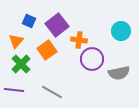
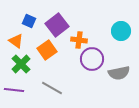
orange triangle: rotated 35 degrees counterclockwise
gray line: moved 4 px up
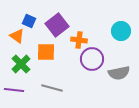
orange triangle: moved 1 px right, 5 px up
orange square: moved 1 px left, 2 px down; rotated 36 degrees clockwise
gray line: rotated 15 degrees counterclockwise
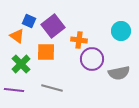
purple square: moved 4 px left, 1 px down
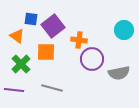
blue square: moved 2 px right, 2 px up; rotated 16 degrees counterclockwise
cyan circle: moved 3 px right, 1 px up
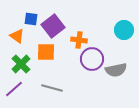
gray semicircle: moved 3 px left, 3 px up
purple line: moved 1 px up; rotated 48 degrees counterclockwise
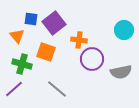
purple square: moved 1 px right, 3 px up
orange triangle: rotated 14 degrees clockwise
orange square: rotated 18 degrees clockwise
green cross: moved 1 px right; rotated 30 degrees counterclockwise
gray semicircle: moved 5 px right, 2 px down
gray line: moved 5 px right, 1 px down; rotated 25 degrees clockwise
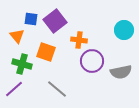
purple square: moved 1 px right, 2 px up
purple circle: moved 2 px down
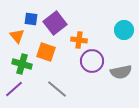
purple square: moved 2 px down
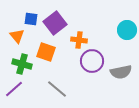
cyan circle: moved 3 px right
